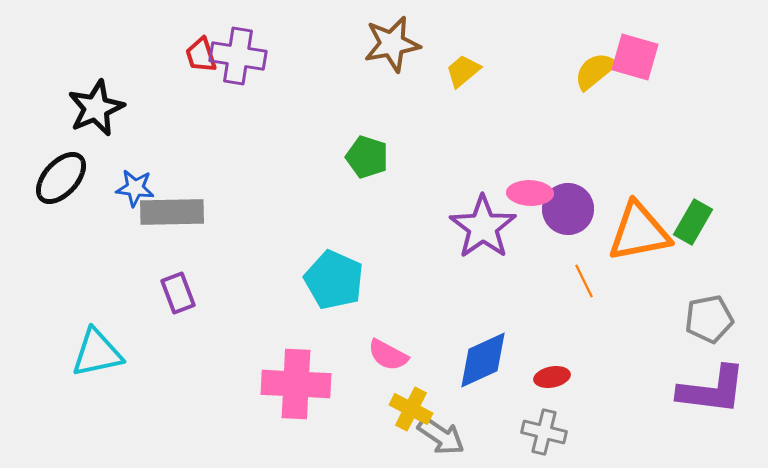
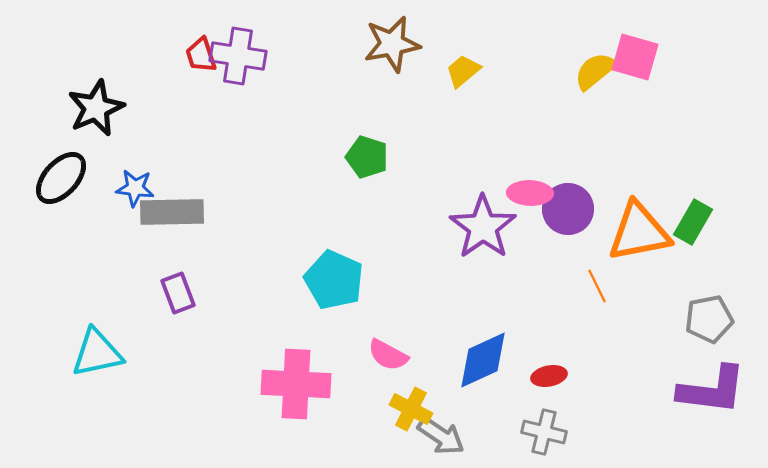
orange line: moved 13 px right, 5 px down
red ellipse: moved 3 px left, 1 px up
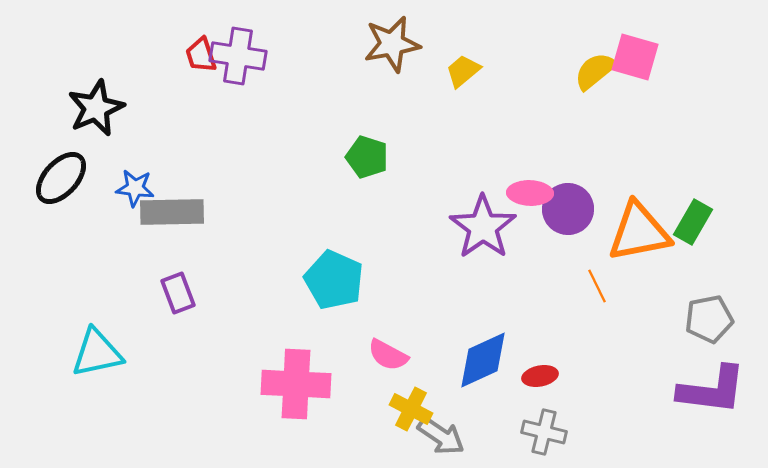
red ellipse: moved 9 px left
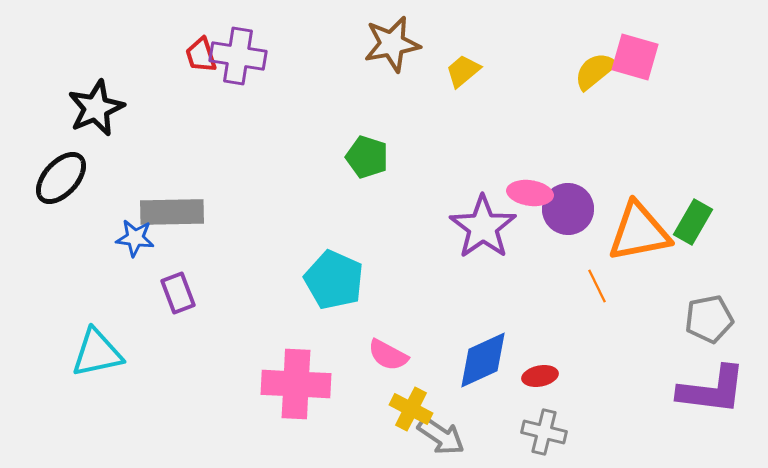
blue star: moved 50 px down
pink ellipse: rotated 6 degrees clockwise
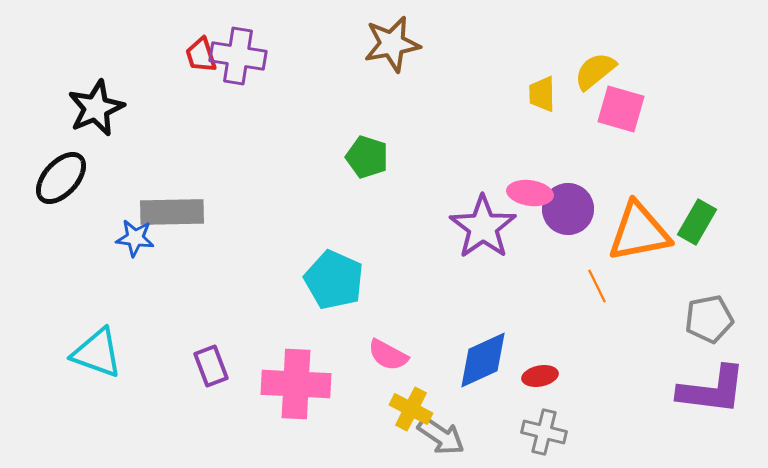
pink square: moved 14 px left, 52 px down
yellow trapezoid: moved 79 px right, 23 px down; rotated 51 degrees counterclockwise
green rectangle: moved 4 px right
purple rectangle: moved 33 px right, 73 px down
cyan triangle: rotated 32 degrees clockwise
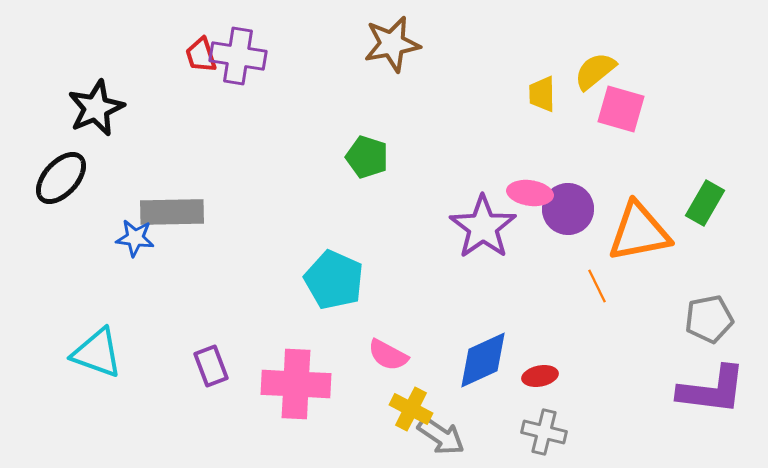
green rectangle: moved 8 px right, 19 px up
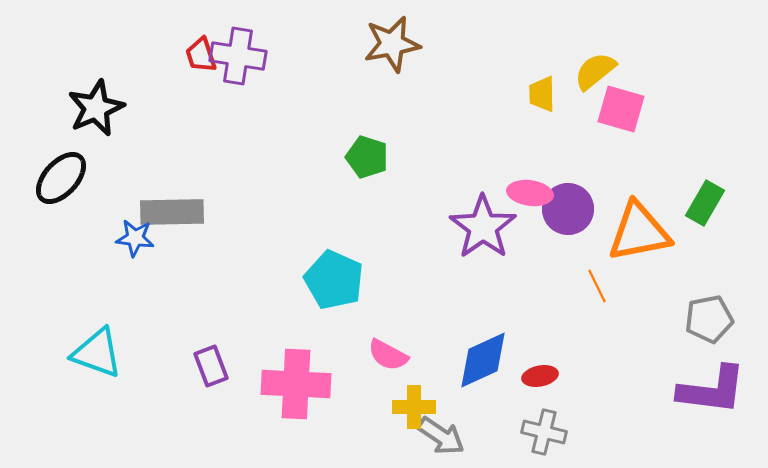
yellow cross: moved 3 px right, 2 px up; rotated 27 degrees counterclockwise
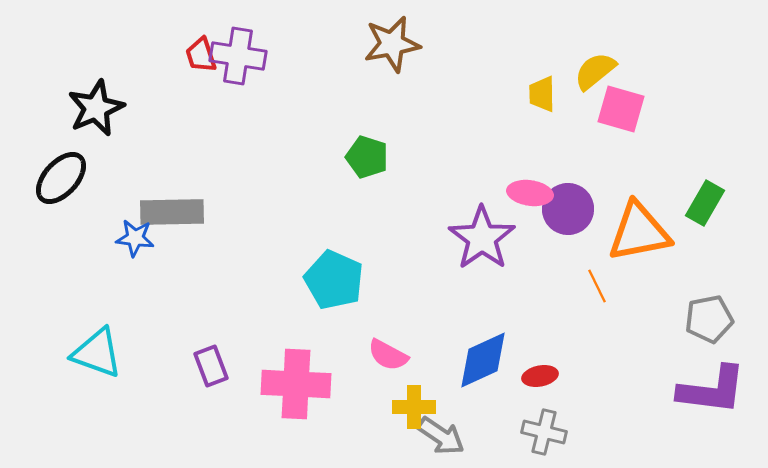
purple star: moved 1 px left, 11 px down
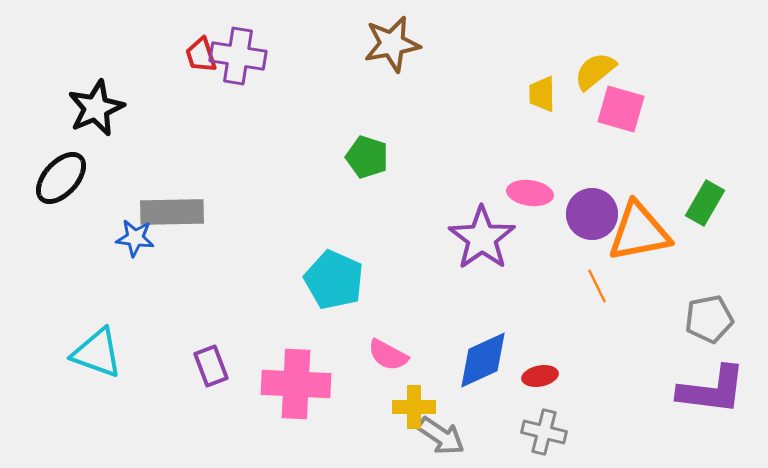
purple circle: moved 24 px right, 5 px down
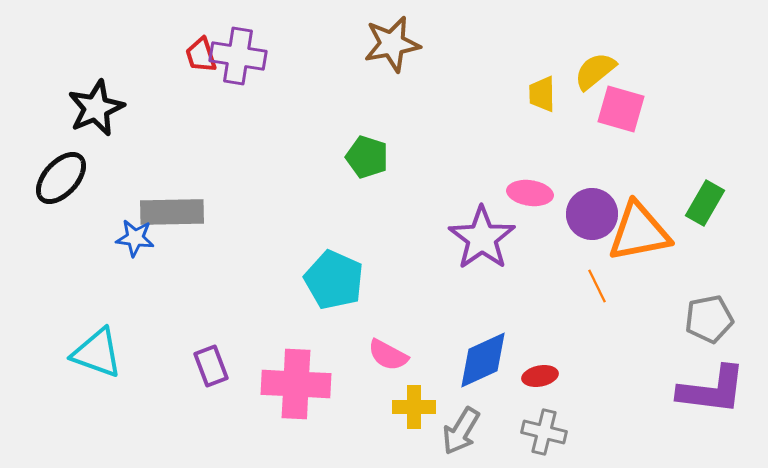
gray arrow: moved 20 px right, 5 px up; rotated 87 degrees clockwise
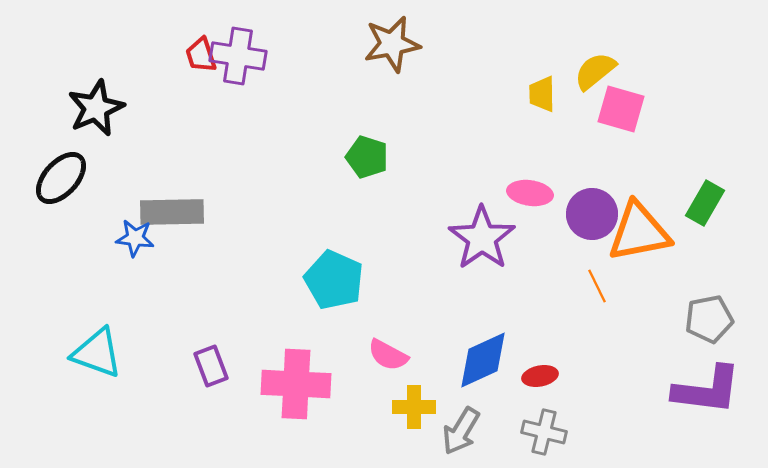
purple L-shape: moved 5 px left
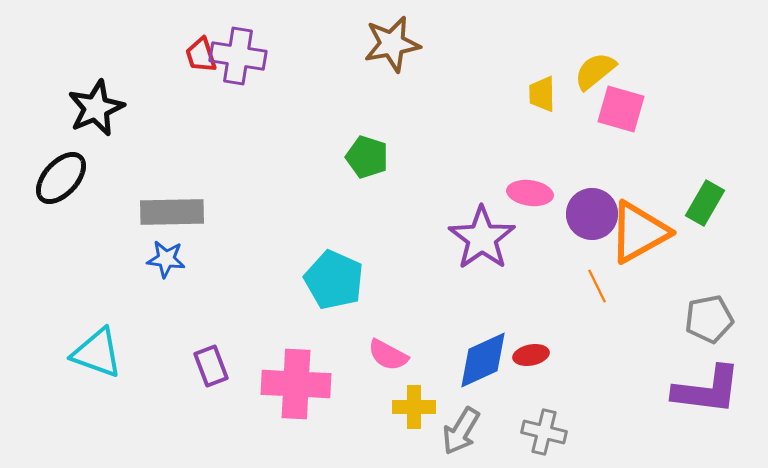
orange triangle: rotated 18 degrees counterclockwise
blue star: moved 31 px right, 21 px down
red ellipse: moved 9 px left, 21 px up
